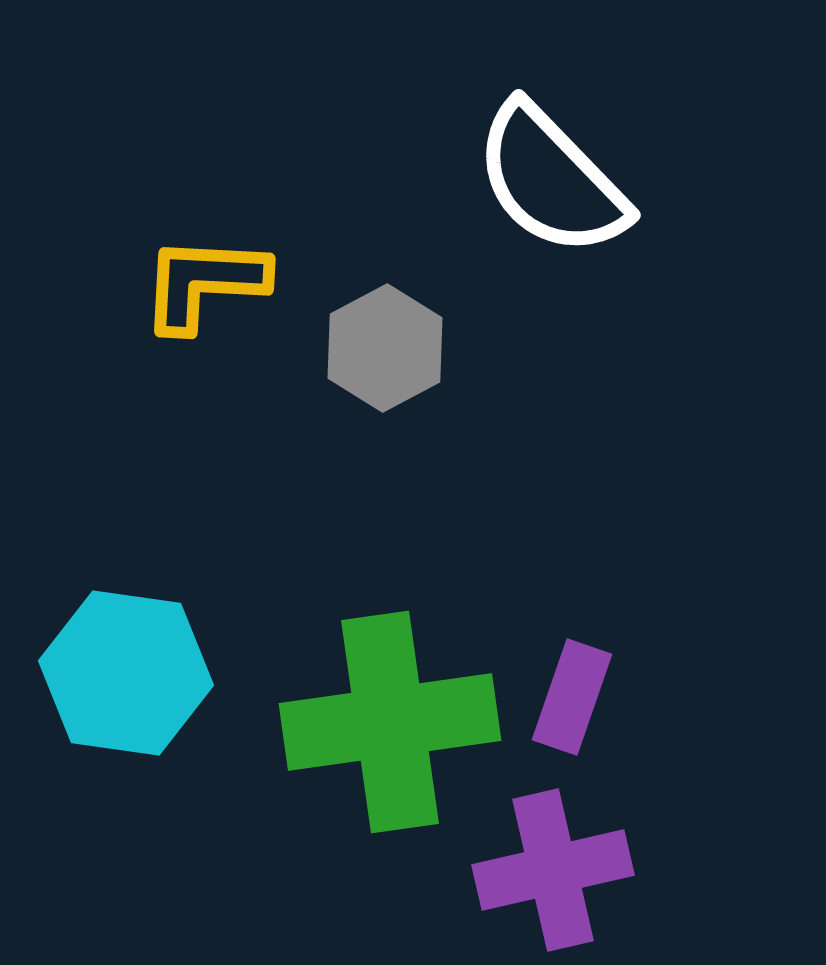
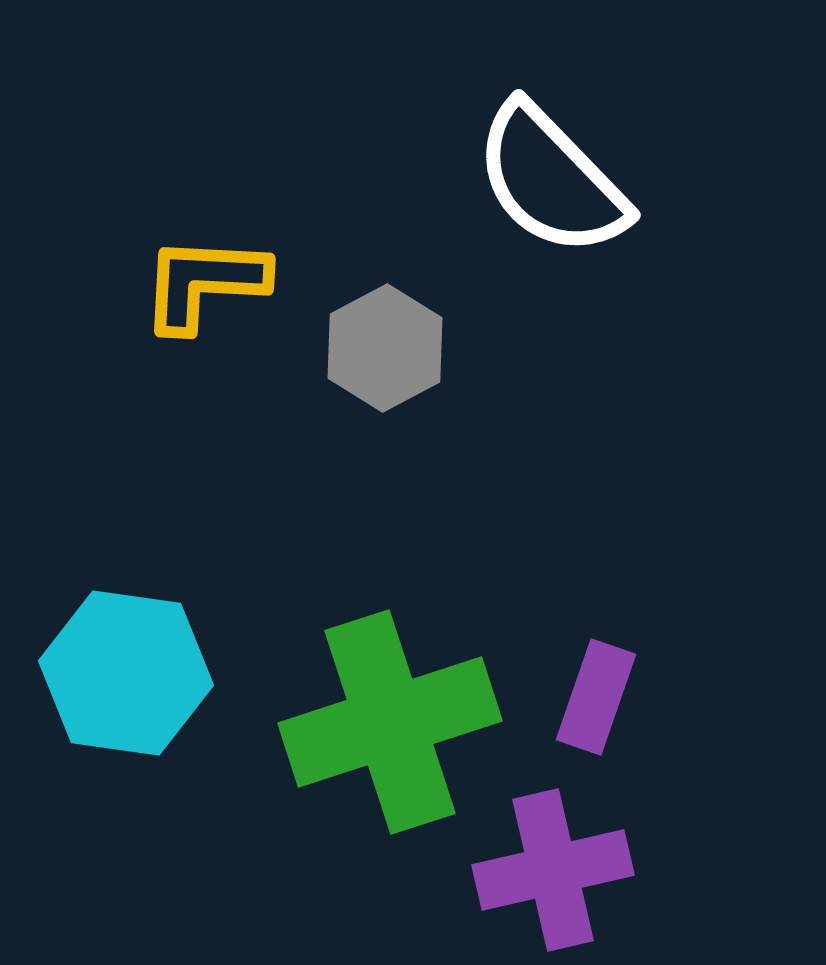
purple rectangle: moved 24 px right
green cross: rotated 10 degrees counterclockwise
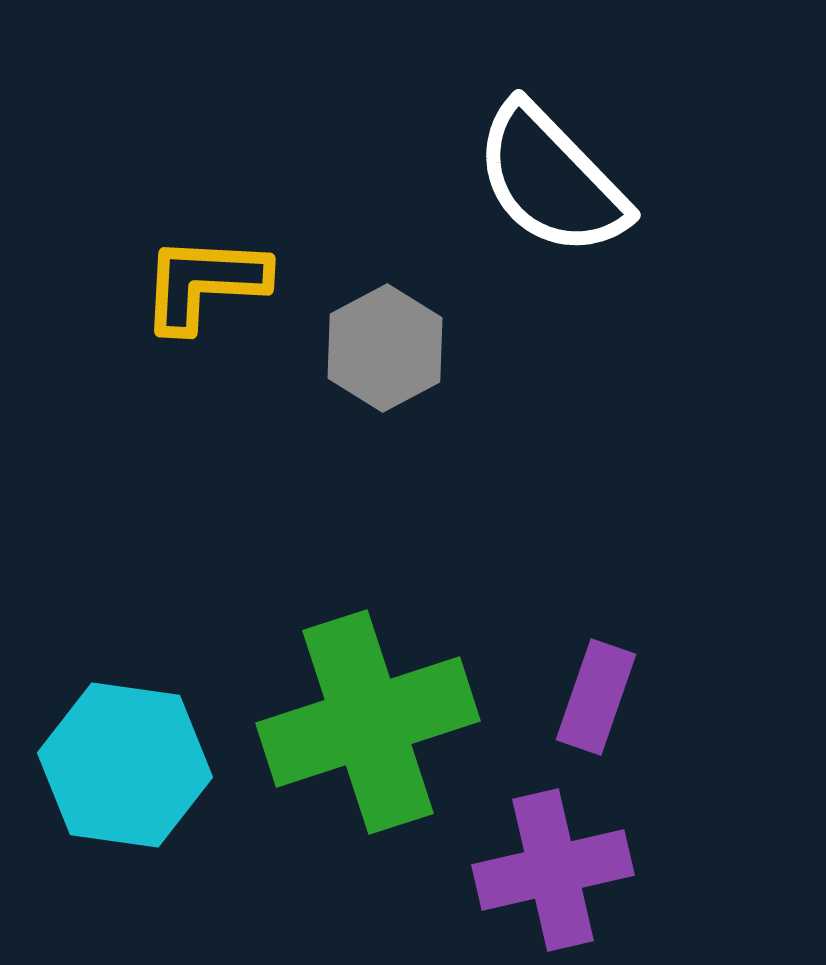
cyan hexagon: moved 1 px left, 92 px down
green cross: moved 22 px left
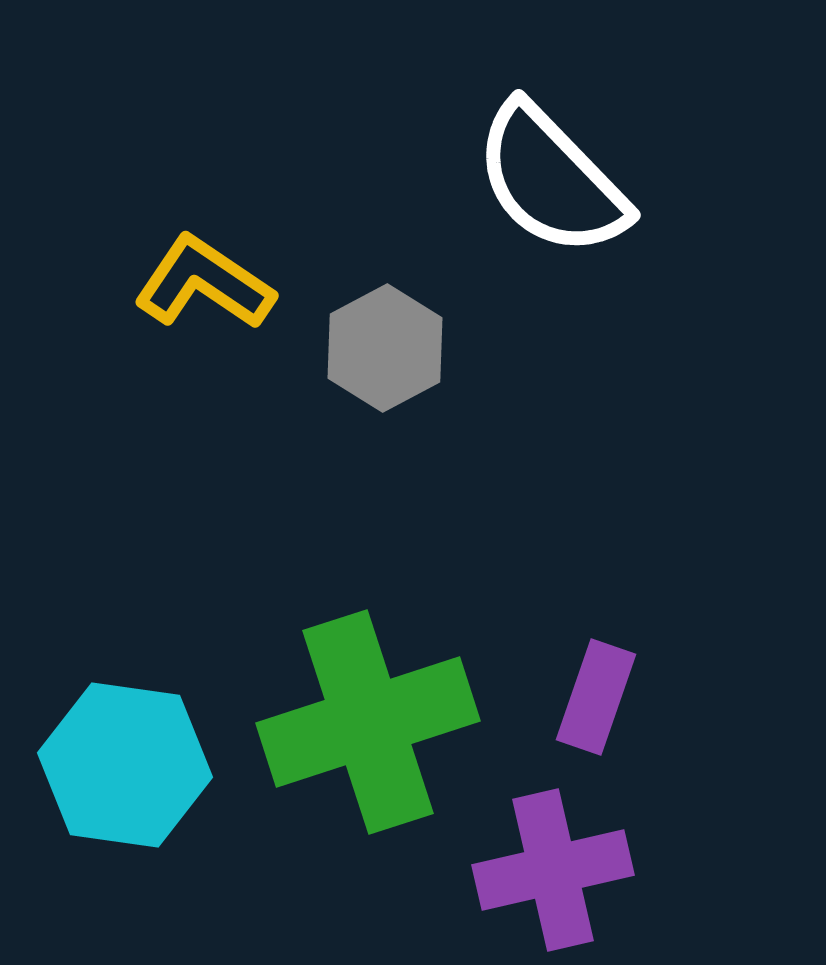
yellow L-shape: rotated 31 degrees clockwise
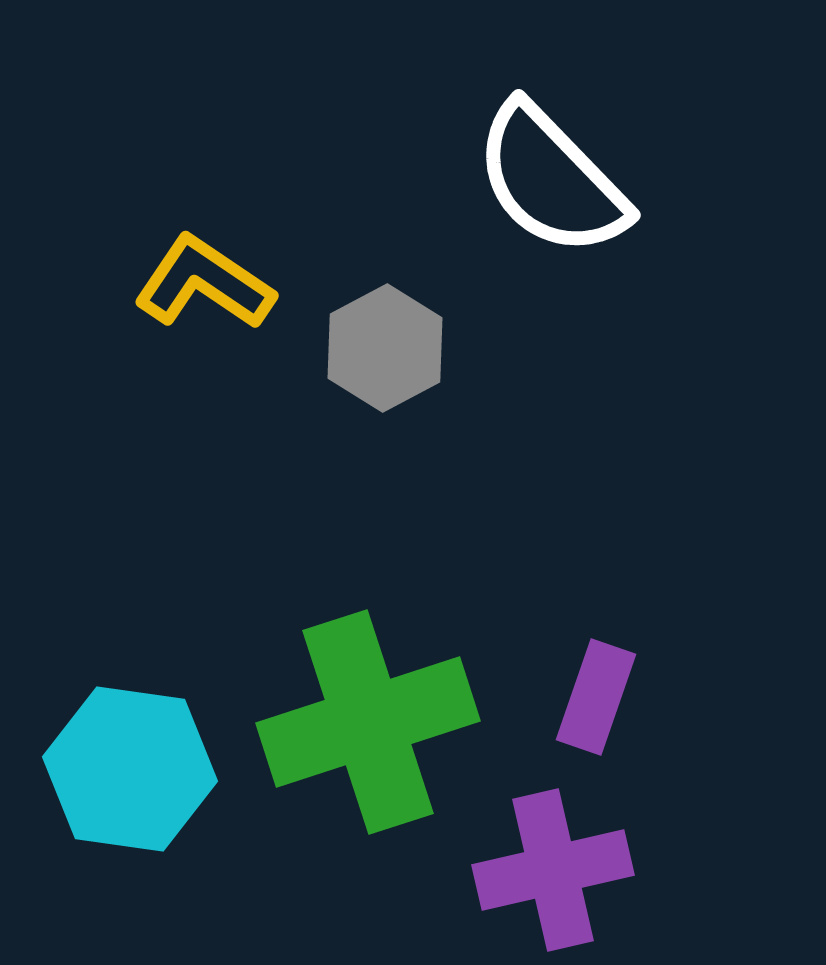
cyan hexagon: moved 5 px right, 4 px down
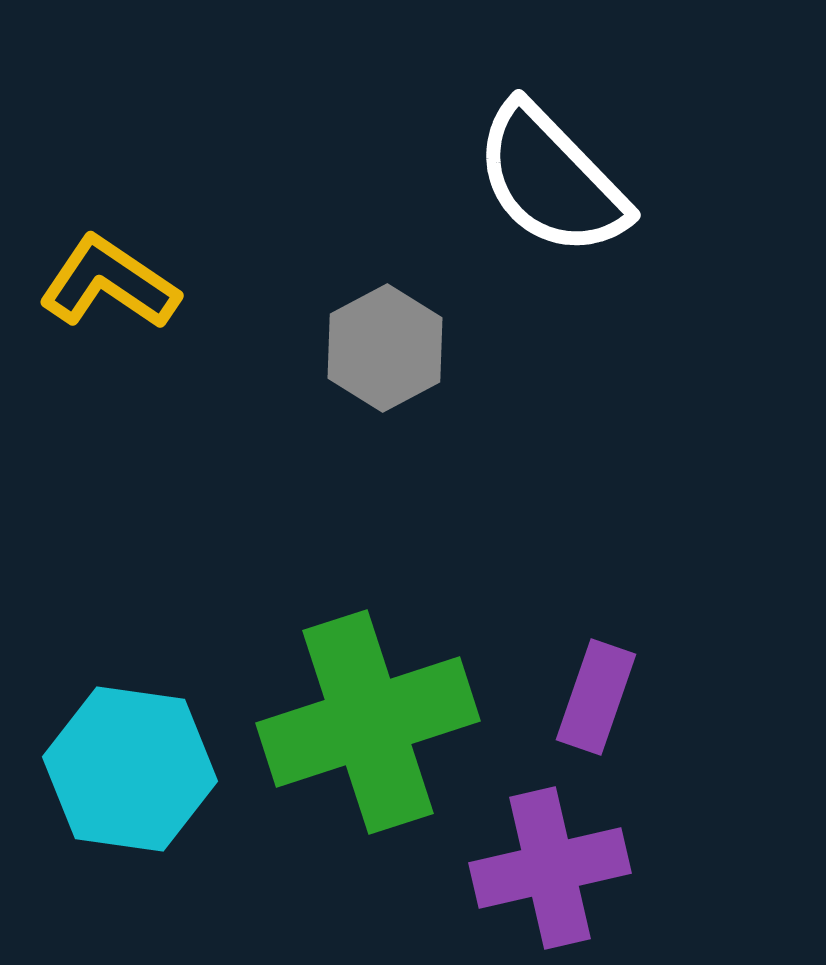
yellow L-shape: moved 95 px left
purple cross: moved 3 px left, 2 px up
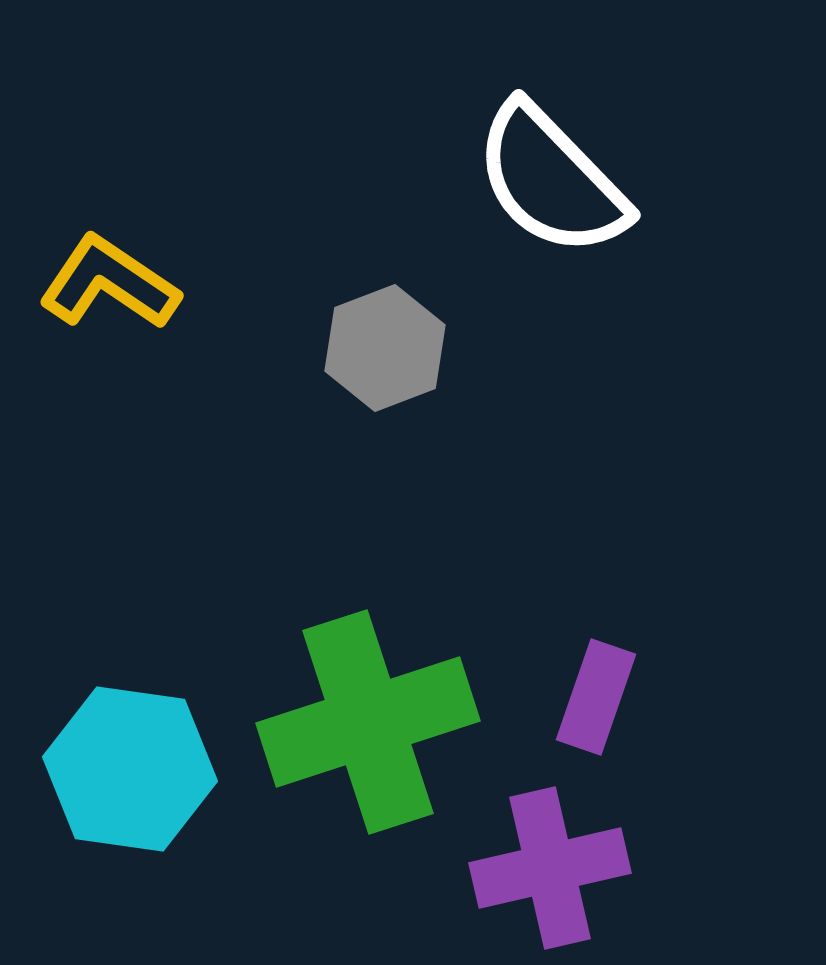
gray hexagon: rotated 7 degrees clockwise
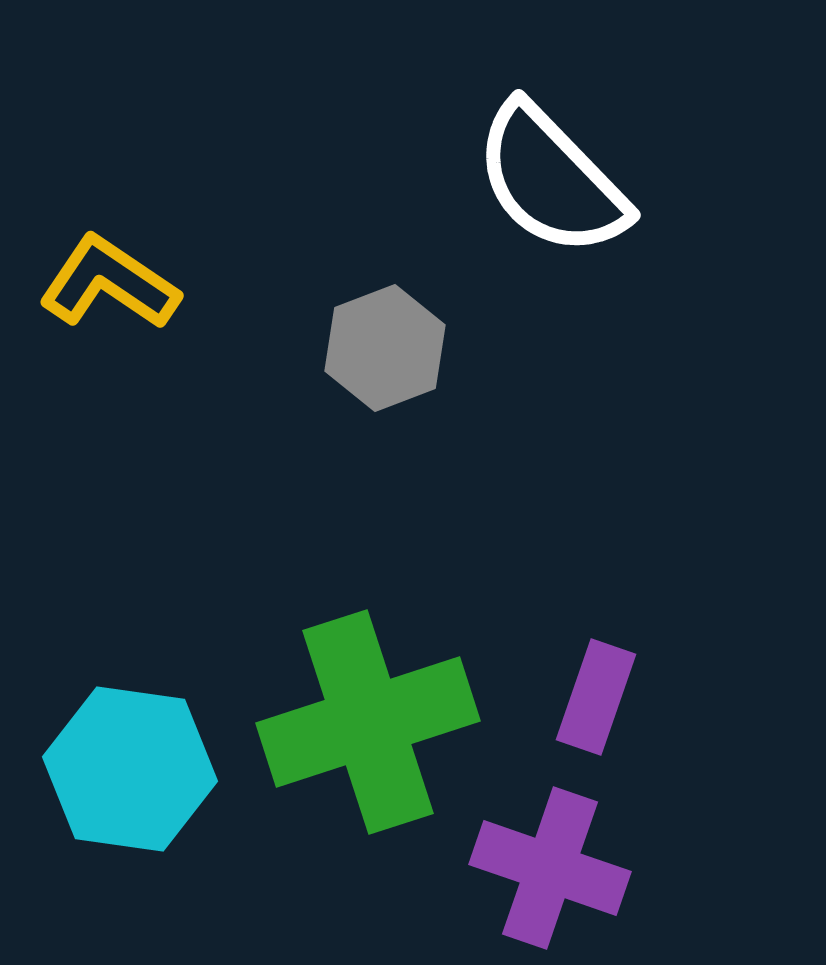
purple cross: rotated 32 degrees clockwise
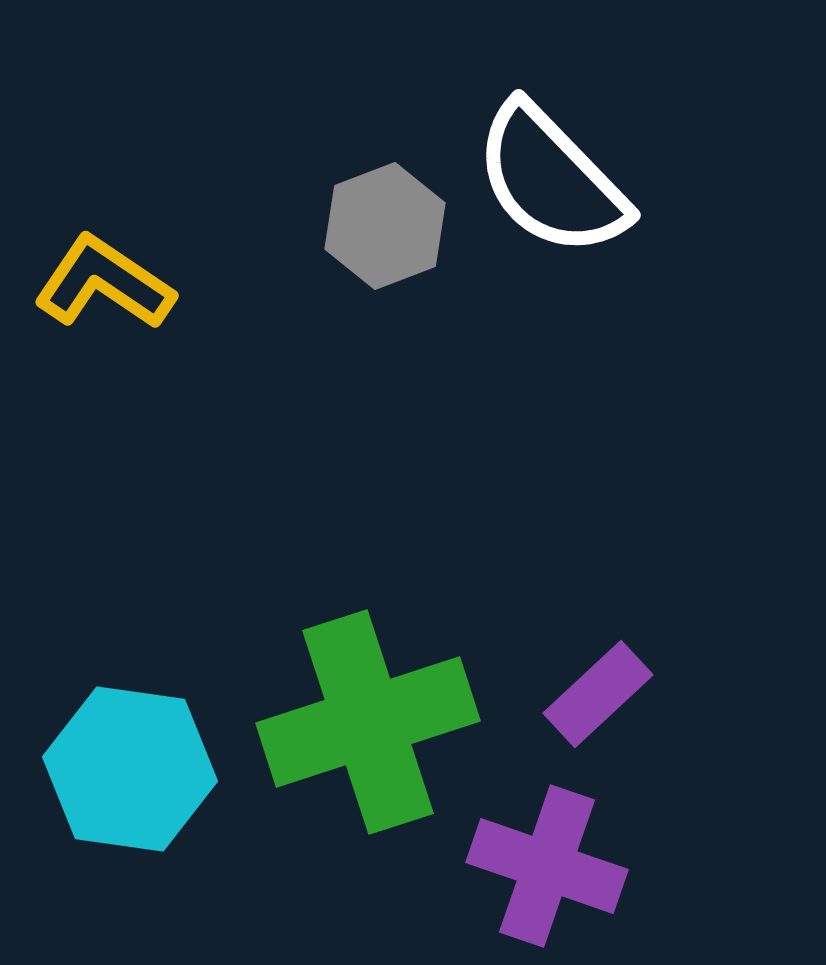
yellow L-shape: moved 5 px left
gray hexagon: moved 122 px up
purple rectangle: moved 2 px right, 3 px up; rotated 28 degrees clockwise
purple cross: moved 3 px left, 2 px up
